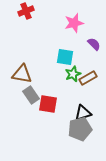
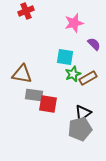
gray rectangle: moved 3 px right; rotated 48 degrees counterclockwise
black triangle: rotated 18 degrees counterclockwise
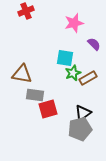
cyan square: moved 1 px down
green star: moved 1 px up
gray rectangle: moved 1 px right
red square: moved 5 px down; rotated 24 degrees counterclockwise
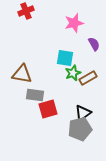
purple semicircle: rotated 16 degrees clockwise
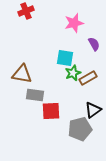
red square: moved 3 px right, 2 px down; rotated 12 degrees clockwise
black triangle: moved 10 px right, 3 px up
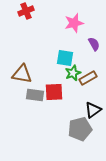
red square: moved 3 px right, 19 px up
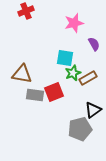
red square: rotated 18 degrees counterclockwise
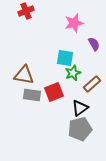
brown triangle: moved 2 px right, 1 px down
brown rectangle: moved 4 px right, 6 px down; rotated 12 degrees counterclockwise
gray rectangle: moved 3 px left
black triangle: moved 13 px left, 2 px up
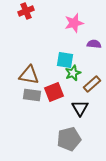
purple semicircle: rotated 56 degrees counterclockwise
cyan square: moved 2 px down
brown triangle: moved 5 px right
black triangle: rotated 24 degrees counterclockwise
gray pentagon: moved 11 px left, 10 px down
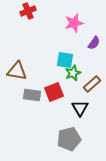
red cross: moved 2 px right
purple semicircle: moved 1 px up; rotated 120 degrees clockwise
brown triangle: moved 12 px left, 4 px up
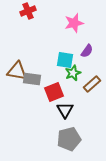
purple semicircle: moved 7 px left, 8 px down
gray rectangle: moved 16 px up
black triangle: moved 15 px left, 2 px down
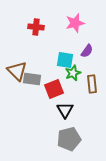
red cross: moved 8 px right, 16 px down; rotated 28 degrees clockwise
pink star: moved 1 px right
brown triangle: rotated 35 degrees clockwise
brown rectangle: rotated 54 degrees counterclockwise
red square: moved 3 px up
